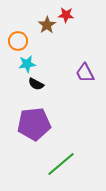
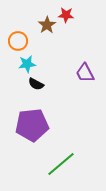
purple pentagon: moved 2 px left, 1 px down
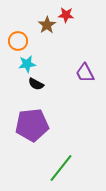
green line: moved 4 px down; rotated 12 degrees counterclockwise
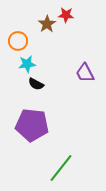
brown star: moved 1 px up
purple pentagon: rotated 12 degrees clockwise
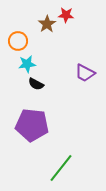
purple trapezoid: rotated 35 degrees counterclockwise
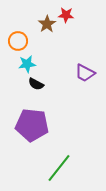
green line: moved 2 px left
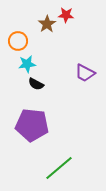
green line: rotated 12 degrees clockwise
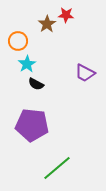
cyan star: rotated 24 degrees counterclockwise
green line: moved 2 px left
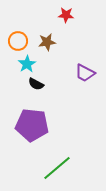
brown star: moved 18 px down; rotated 24 degrees clockwise
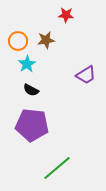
brown star: moved 1 px left, 2 px up
purple trapezoid: moved 1 px right, 2 px down; rotated 60 degrees counterclockwise
black semicircle: moved 5 px left, 6 px down
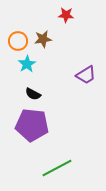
brown star: moved 3 px left, 1 px up
black semicircle: moved 2 px right, 4 px down
green line: rotated 12 degrees clockwise
